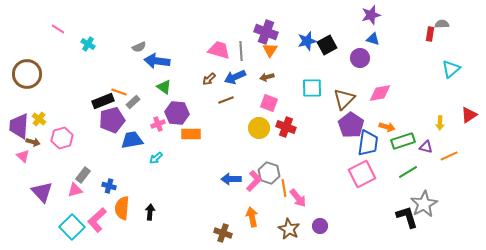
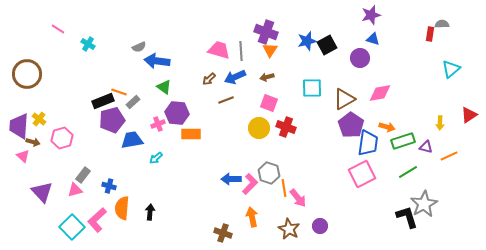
brown triangle at (344, 99): rotated 15 degrees clockwise
pink L-shape at (254, 181): moved 4 px left, 3 px down
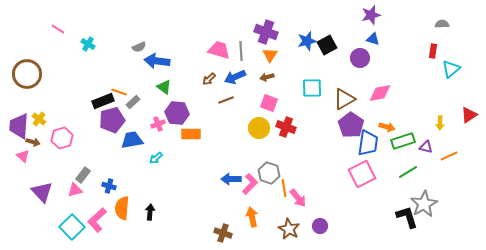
red rectangle at (430, 34): moved 3 px right, 17 px down
orange triangle at (270, 50): moved 5 px down
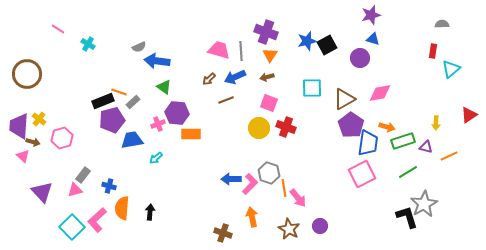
yellow arrow at (440, 123): moved 4 px left
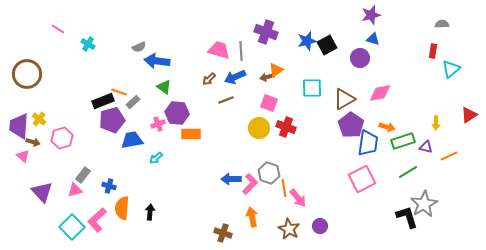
orange triangle at (270, 55): moved 6 px right, 15 px down; rotated 21 degrees clockwise
pink square at (362, 174): moved 5 px down
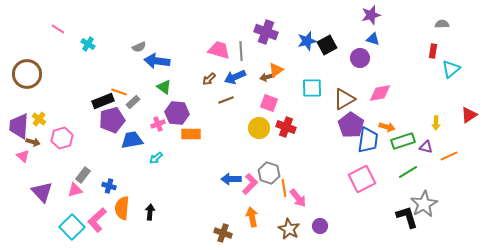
blue trapezoid at (368, 143): moved 3 px up
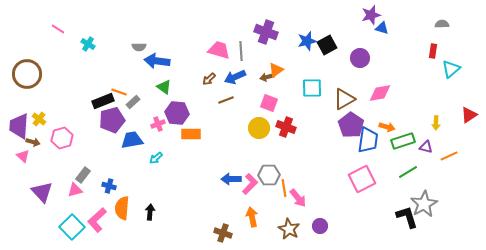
blue triangle at (373, 39): moved 9 px right, 11 px up
gray semicircle at (139, 47): rotated 24 degrees clockwise
gray hexagon at (269, 173): moved 2 px down; rotated 20 degrees counterclockwise
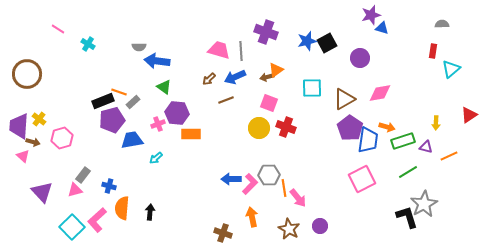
black square at (327, 45): moved 2 px up
purple pentagon at (351, 125): moved 1 px left, 3 px down
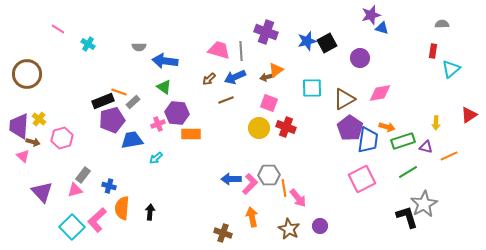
blue arrow at (157, 61): moved 8 px right
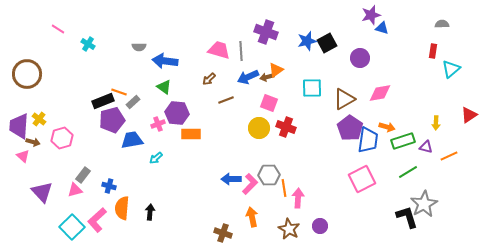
blue arrow at (235, 77): moved 13 px right
pink arrow at (298, 198): rotated 138 degrees counterclockwise
